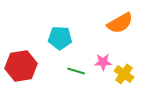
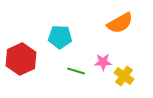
cyan pentagon: moved 1 px up
red hexagon: moved 7 px up; rotated 16 degrees counterclockwise
yellow cross: moved 2 px down
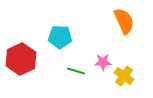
orange semicircle: moved 4 px right, 2 px up; rotated 84 degrees counterclockwise
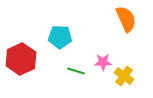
orange semicircle: moved 2 px right, 2 px up
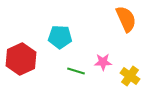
yellow cross: moved 6 px right
